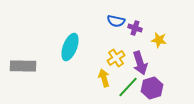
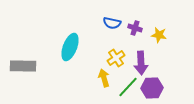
blue semicircle: moved 4 px left, 2 px down
yellow star: moved 5 px up
purple arrow: moved 1 px right; rotated 15 degrees clockwise
purple hexagon: rotated 15 degrees clockwise
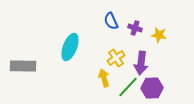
blue semicircle: moved 1 px left, 2 px up; rotated 54 degrees clockwise
purple arrow: rotated 10 degrees clockwise
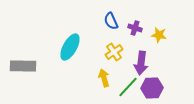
cyan ellipse: rotated 8 degrees clockwise
yellow cross: moved 2 px left, 6 px up
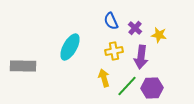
purple cross: rotated 24 degrees clockwise
yellow cross: moved 1 px up; rotated 24 degrees clockwise
purple arrow: moved 6 px up
green line: moved 1 px left, 1 px up
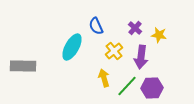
blue semicircle: moved 15 px left, 5 px down
cyan ellipse: moved 2 px right
yellow cross: rotated 30 degrees counterclockwise
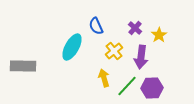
yellow star: rotated 28 degrees clockwise
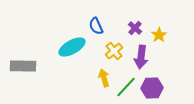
cyan ellipse: rotated 32 degrees clockwise
green line: moved 1 px left, 1 px down
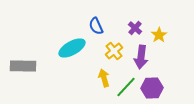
cyan ellipse: moved 1 px down
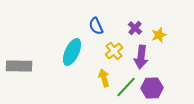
yellow star: rotated 14 degrees clockwise
cyan ellipse: moved 4 px down; rotated 36 degrees counterclockwise
gray rectangle: moved 4 px left
